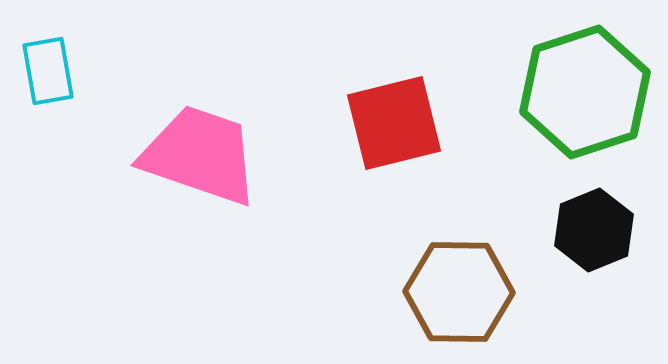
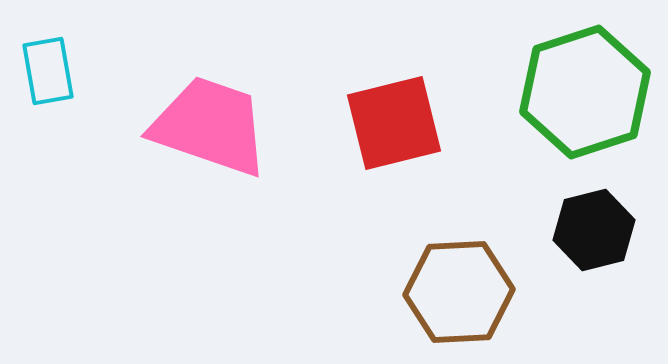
pink trapezoid: moved 10 px right, 29 px up
black hexagon: rotated 8 degrees clockwise
brown hexagon: rotated 4 degrees counterclockwise
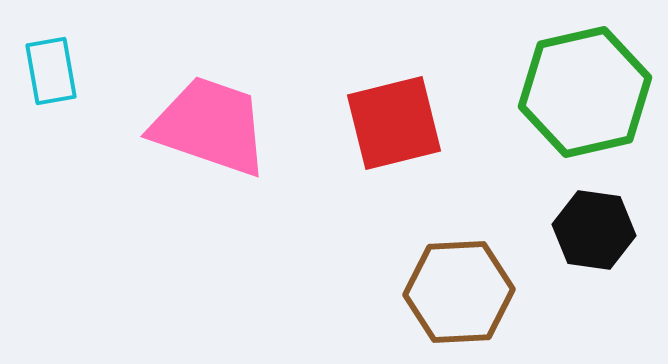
cyan rectangle: moved 3 px right
green hexagon: rotated 5 degrees clockwise
black hexagon: rotated 22 degrees clockwise
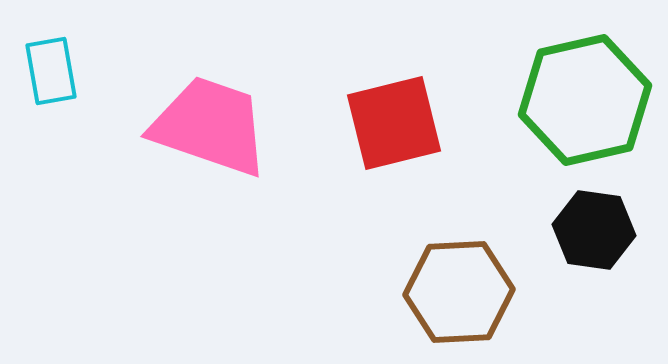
green hexagon: moved 8 px down
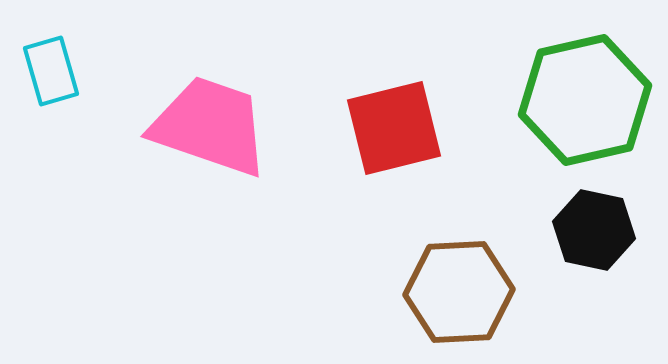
cyan rectangle: rotated 6 degrees counterclockwise
red square: moved 5 px down
black hexagon: rotated 4 degrees clockwise
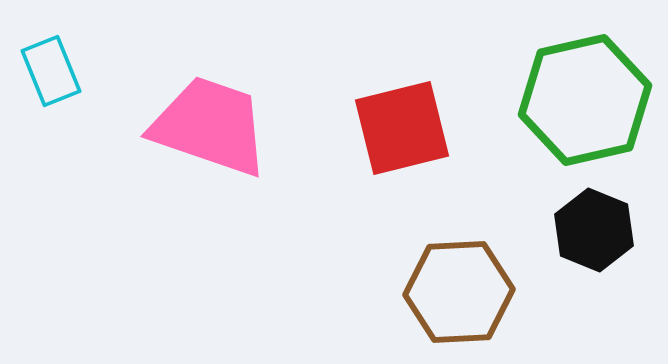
cyan rectangle: rotated 6 degrees counterclockwise
red square: moved 8 px right
black hexagon: rotated 10 degrees clockwise
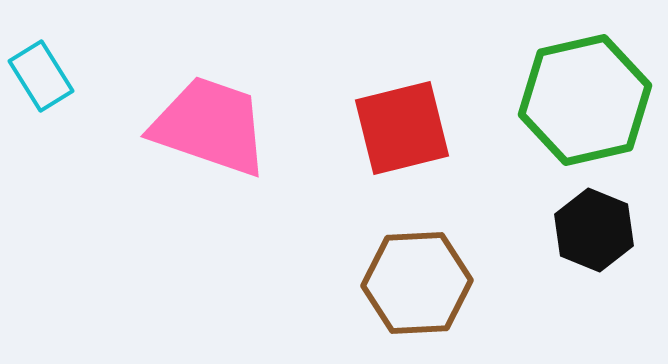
cyan rectangle: moved 10 px left, 5 px down; rotated 10 degrees counterclockwise
brown hexagon: moved 42 px left, 9 px up
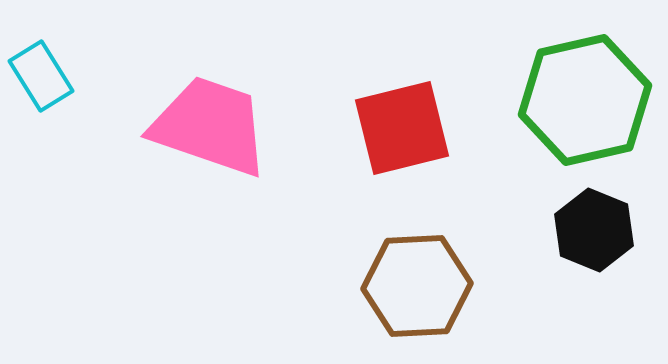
brown hexagon: moved 3 px down
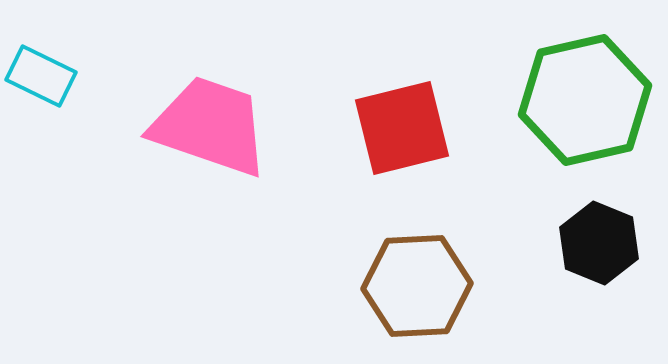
cyan rectangle: rotated 32 degrees counterclockwise
black hexagon: moved 5 px right, 13 px down
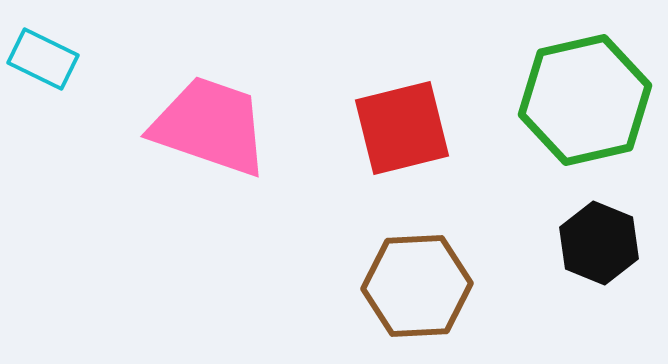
cyan rectangle: moved 2 px right, 17 px up
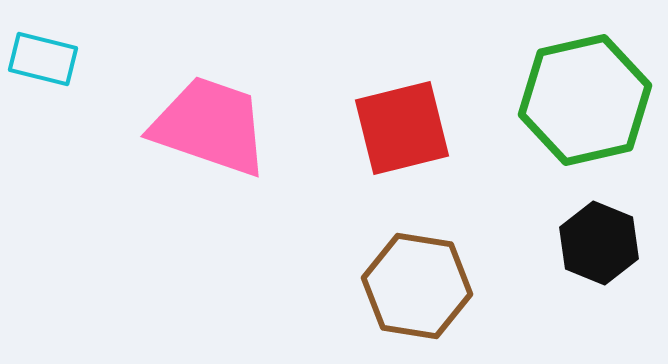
cyan rectangle: rotated 12 degrees counterclockwise
brown hexagon: rotated 12 degrees clockwise
